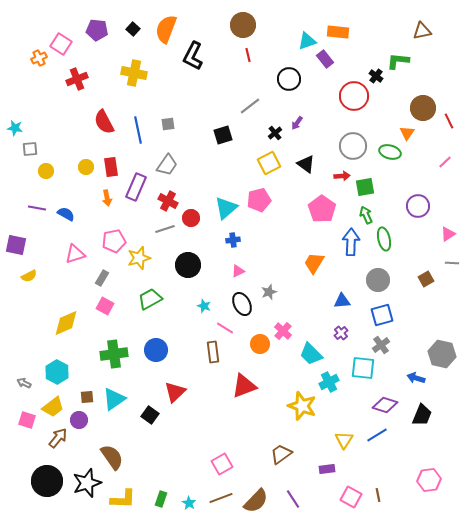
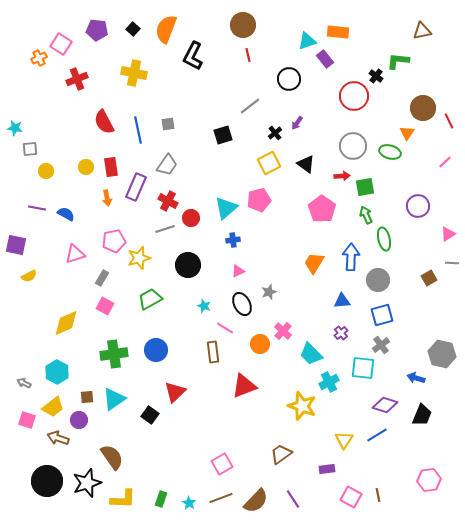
blue arrow at (351, 242): moved 15 px down
brown square at (426, 279): moved 3 px right, 1 px up
brown arrow at (58, 438): rotated 110 degrees counterclockwise
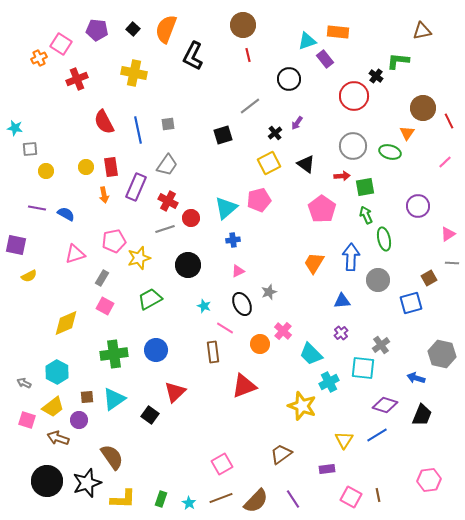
orange arrow at (107, 198): moved 3 px left, 3 px up
blue square at (382, 315): moved 29 px right, 12 px up
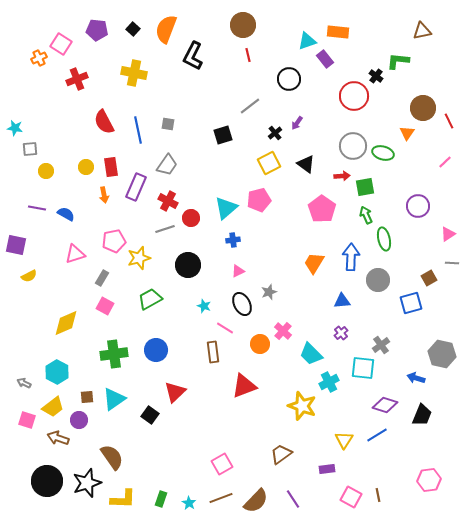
gray square at (168, 124): rotated 16 degrees clockwise
green ellipse at (390, 152): moved 7 px left, 1 px down
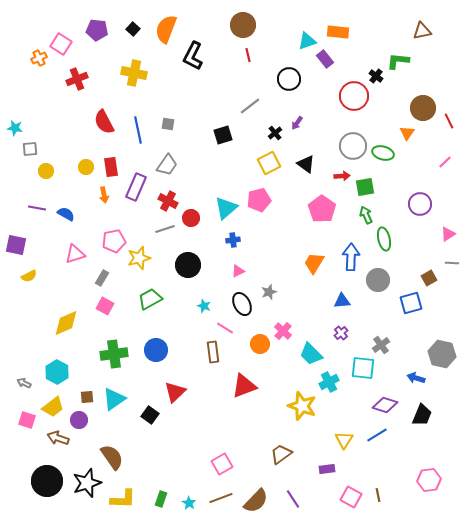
purple circle at (418, 206): moved 2 px right, 2 px up
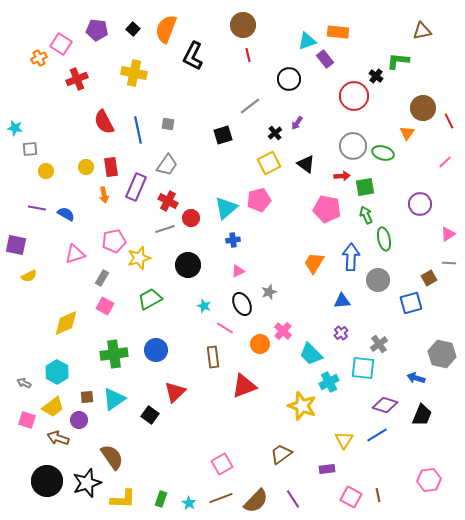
pink pentagon at (322, 209): moved 5 px right; rotated 24 degrees counterclockwise
gray line at (452, 263): moved 3 px left
gray cross at (381, 345): moved 2 px left, 1 px up
brown rectangle at (213, 352): moved 5 px down
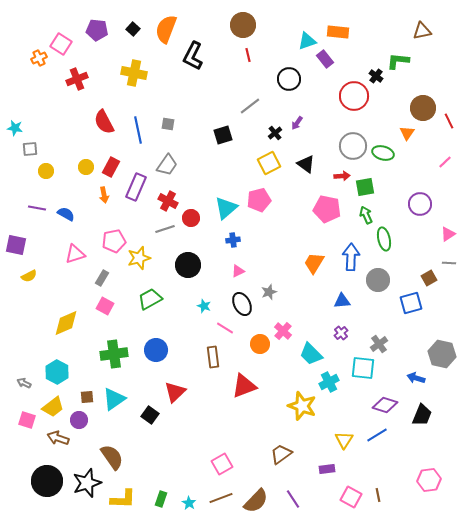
red rectangle at (111, 167): rotated 36 degrees clockwise
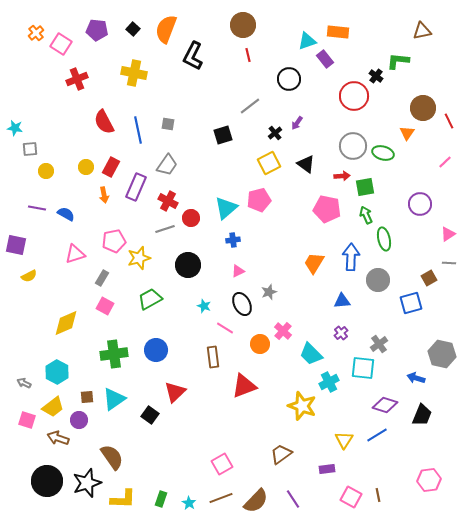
orange cross at (39, 58): moved 3 px left, 25 px up; rotated 14 degrees counterclockwise
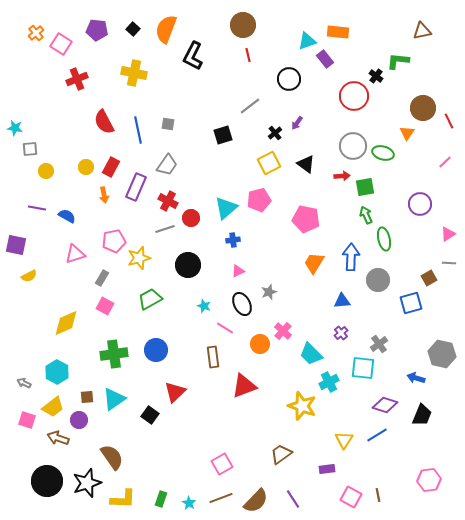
pink pentagon at (327, 209): moved 21 px left, 10 px down
blue semicircle at (66, 214): moved 1 px right, 2 px down
